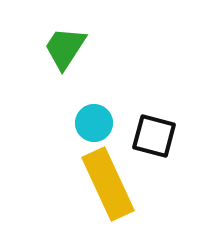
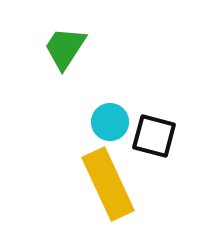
cyan circle: moved 16 px right, 1 px up
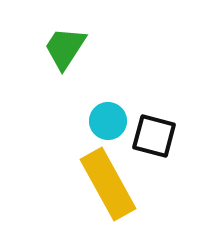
cyan circle: moved 2 px left, 1 px up
yellow rectangle: rotated 4 degrees counterclockwise
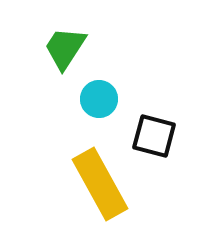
cyan circle: moved 9 px left, 22 px up
yellow rectangle: moved 8 px left
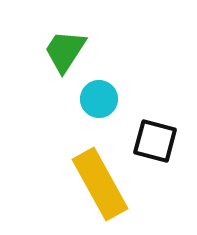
green trapezoid: moved 3 px down
black square: moved 1 px right, 5 px down
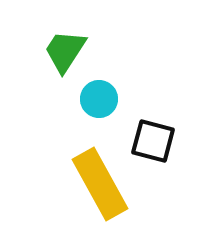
black square: moved 2 px left
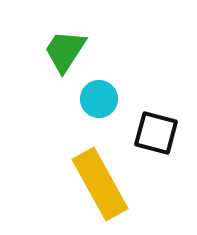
black square: moved 3 px right, 8 px up
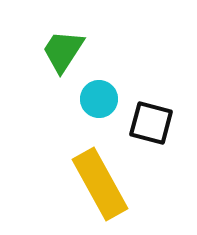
green trapezoid: moved 2 px left
black square: moved 5 px left, 10 px up
